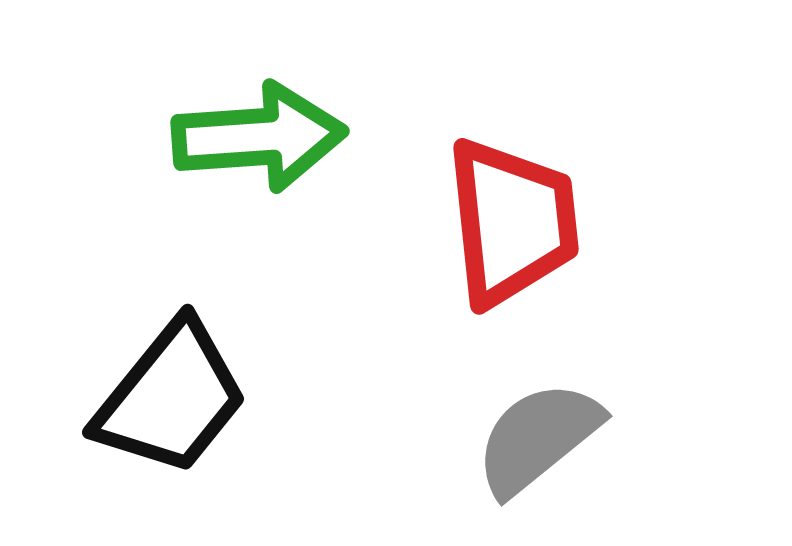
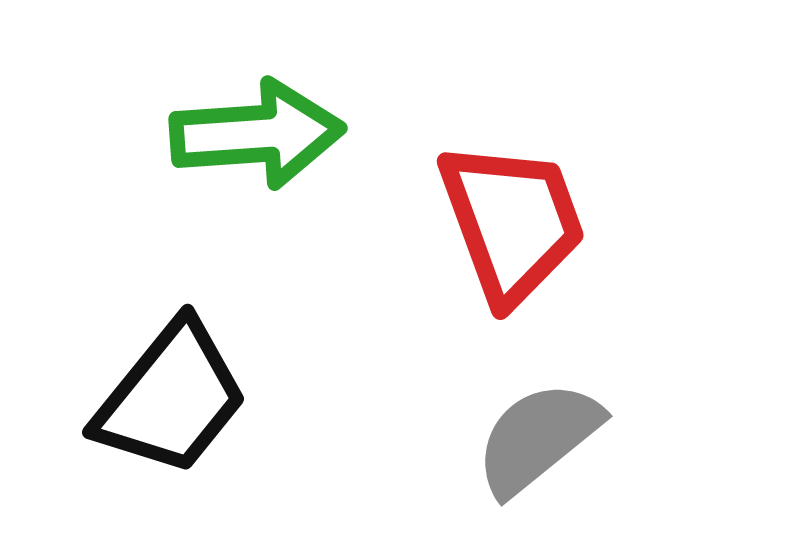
green arrow: moved 2 px left, 3 px up
red trapezoid: rotated 14 degrees counterclockwise
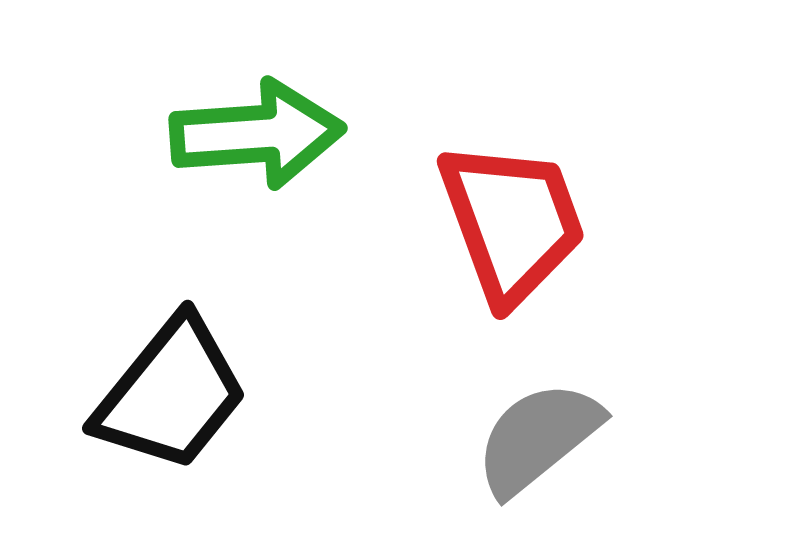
black trapezoid: moved 4 px up
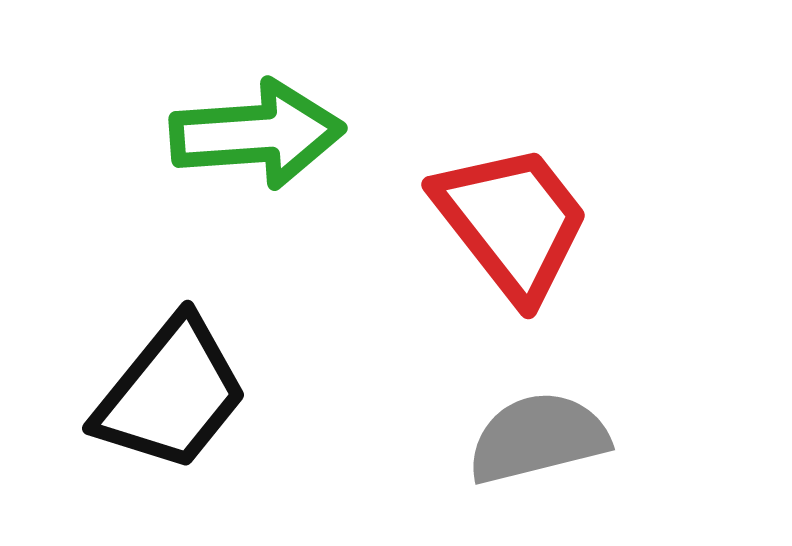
red trapezoid: rotated 18 degrees counterclockwise
gray semicircle: rotated 25 degrees clockwise
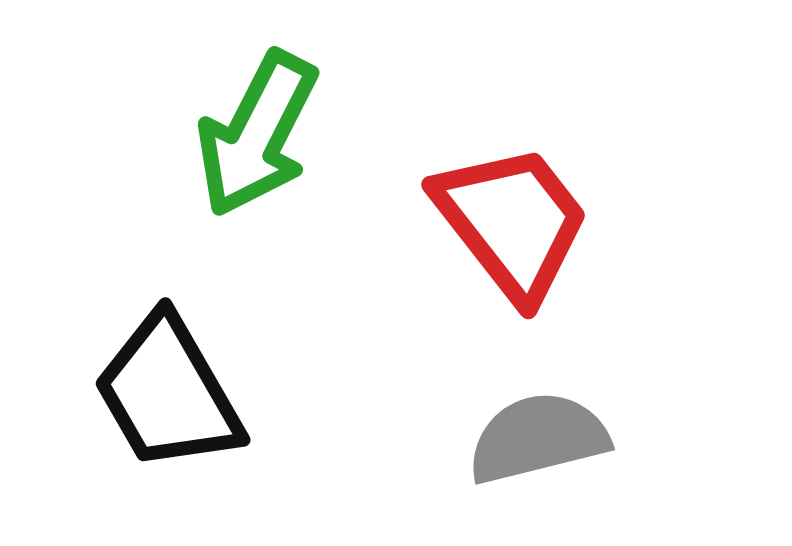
green arrow: rotated 121 degrees clockwise
black trapezoid: moved 3 px left, 1 px up; rotated 111 degrees clockwise
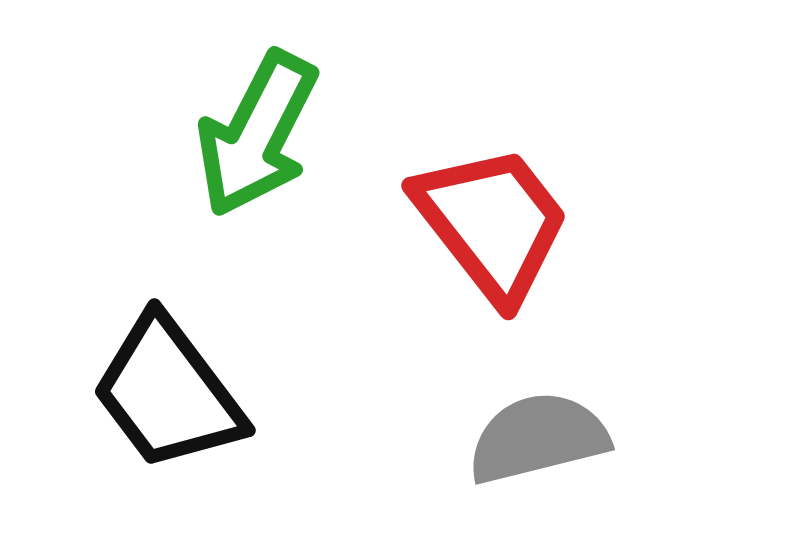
red trapezoid: moved 20 px left, 1 px down
black trapezoid: rotated 7 degrees counterclockwise
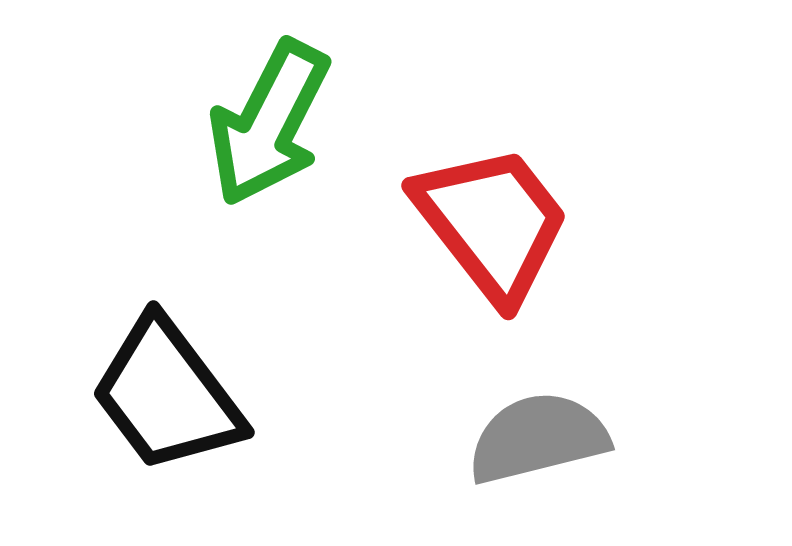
green arrow: moved 12 px right, 11 px up
black trapezoid: moved 1 px left, 2 px down
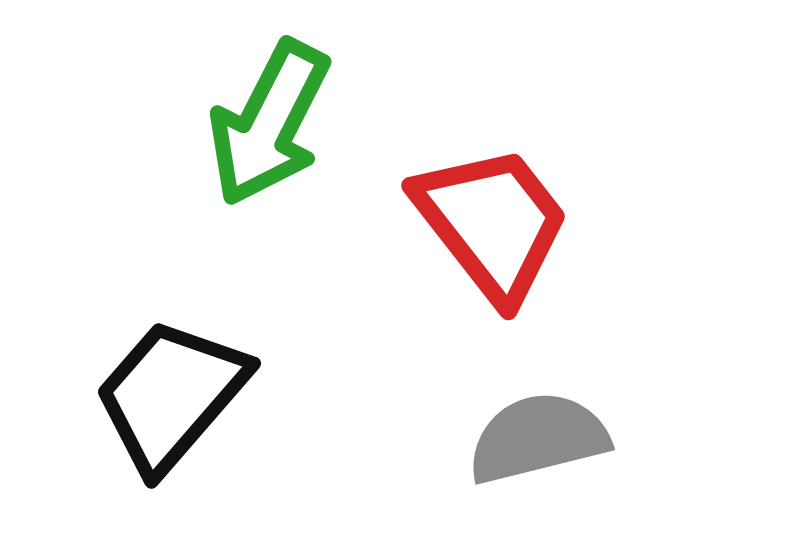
black trapezoid: moved 4 px right; rotated 78 degrees clockwise
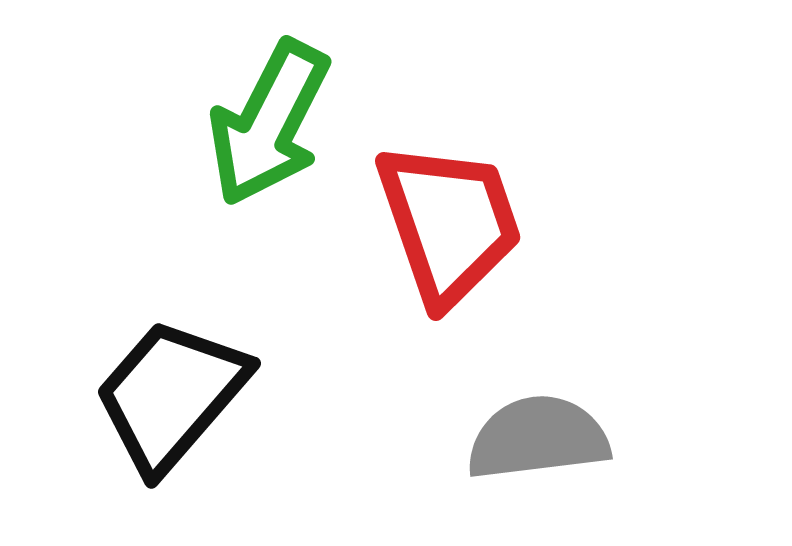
red trapezoid: moved 43 px left; rotated 19 degrees clockwise
gray semicircle: rotated 7 degrees clockwise
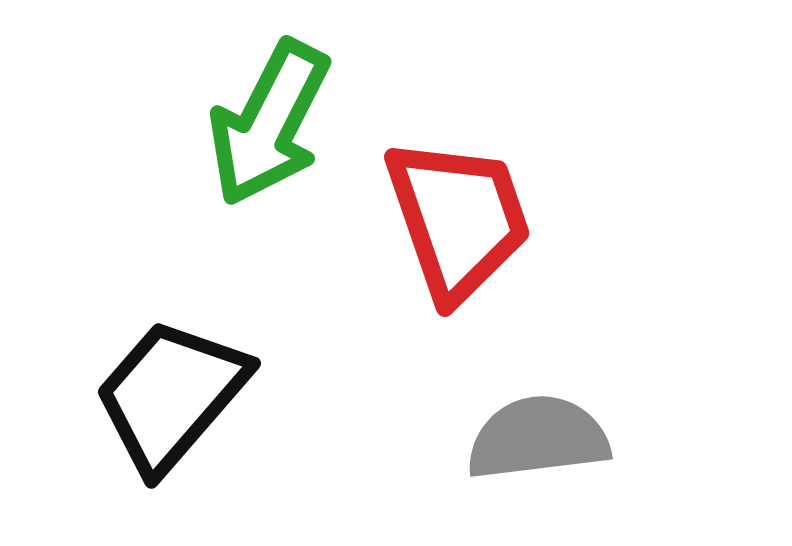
red trapezoid: moved 9 px right, 4 px up
